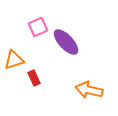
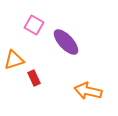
pink square: moved 4 px left, 2 px up; rotated 36 degrees counterclockwise
orange arrow: moved 1 px left, 1 px down
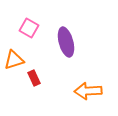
pink square: moved 5 px left, 3 px down
purple ellipse: rotated 28 degrees clockwise
orange arrow: rotated 16 degrees counterclockwise
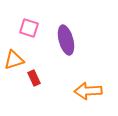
pink square: rotated 12 degrees counterclockwise
purple ellipse: moved 2 px up
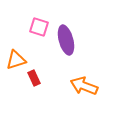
pink square: moved 10 px right, 1 px up
orange triangle: moved 2 px right
orange arrow: moved 4 px left, 5 px up; rotated 24 degrees clockwise
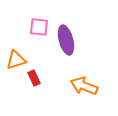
pink square: rotated 12 degrees counterclockwise
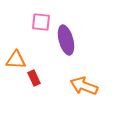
pink square: moved 2 px right, 5 px up
orange triangle: rotated 20 degrees clockwise
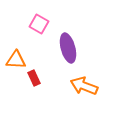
pink square: moved 2 px left, 2 px down; rotated 24 degrees clockwise
purple ellipse: moved 2 px right, 8 px down
